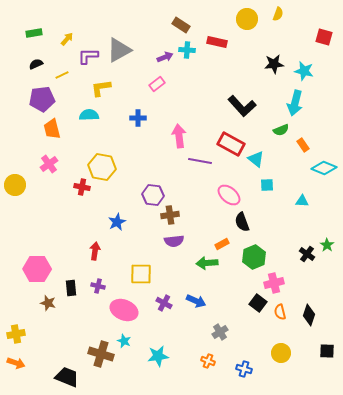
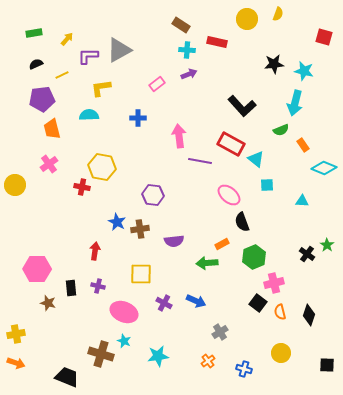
purple arrow at (165, 57): moved 24 px right, 17 px down
brown cross at (170, 215): moved 30 px left, 14 px down
blue star at (117, 222): rotated 18 degrees counterclockwise
pink ellipse at (124, 310): moved 2 px down
black square at (327, 351): moved 14 px down
orange cross at (208, 361): rotated 32 degrees clockwise
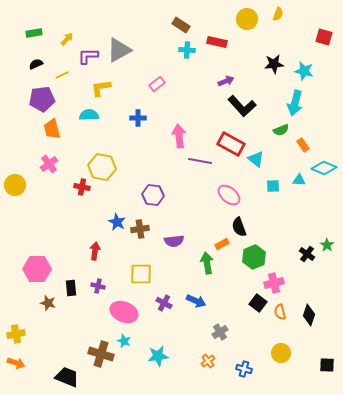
purple arrow at (189, 74): moved 37 px right, 7 px down
cyan square at (267, 185): moved 6 px right, 1 px down
cyan triangle at (302, 201): moved 3 px left, 21 px up
black semicircle at (242, 222): moved 3 px left, 5 px down
green arrow at (207, 263): rotated 85 degrees clockwise
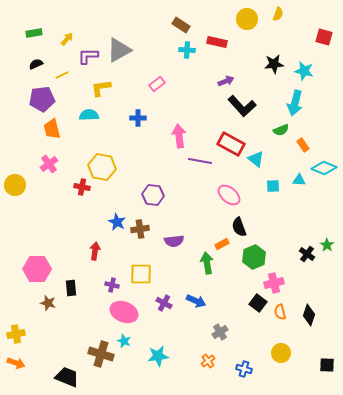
purple cross at (98, 286): moved 14 px right, 1 px up
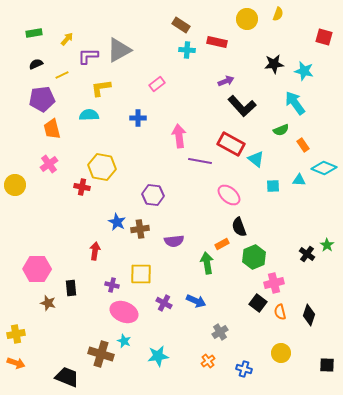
cyan arrow at (295, 103): rotated 130 degrees clockwise
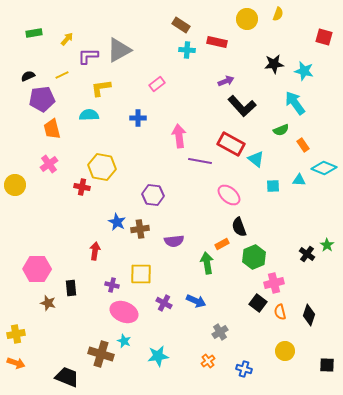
black semicircle at (36, 64): moved 8 px left, 12 px down
yellow circle at (281, 353): moved 4 px right, 2 px up
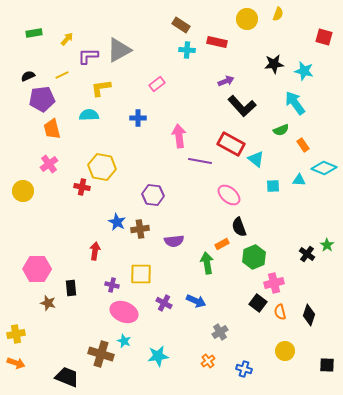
yellow circle at (15, 185): moved 8 px right, 6 px down
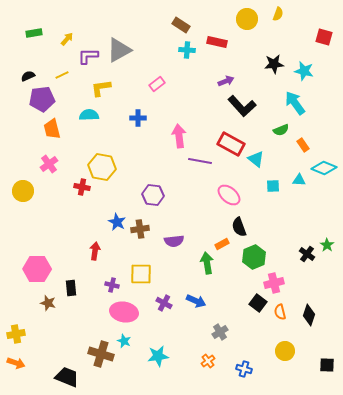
pink ellipse at (124, 312): rotated 12 degrees counterclockwise
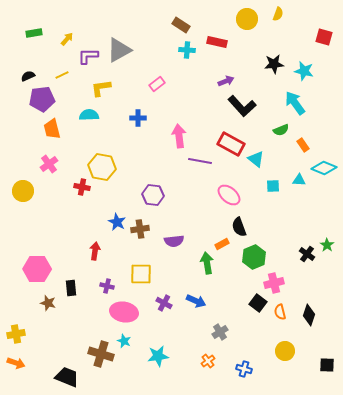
purple cross at (112, 285): moved 5 px left, 1 px down
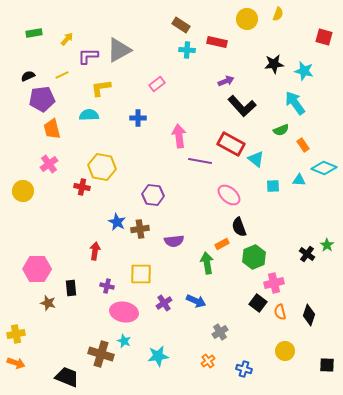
purple cross at (164, 303): rotated 28 degrees clockwise
